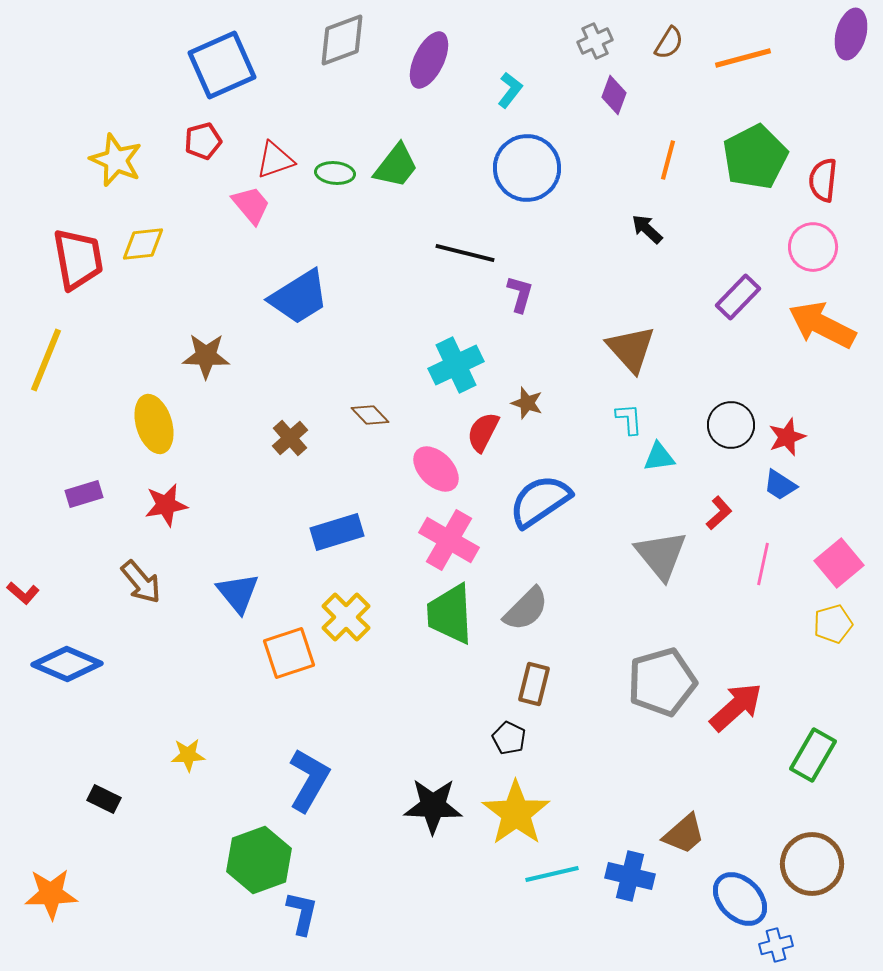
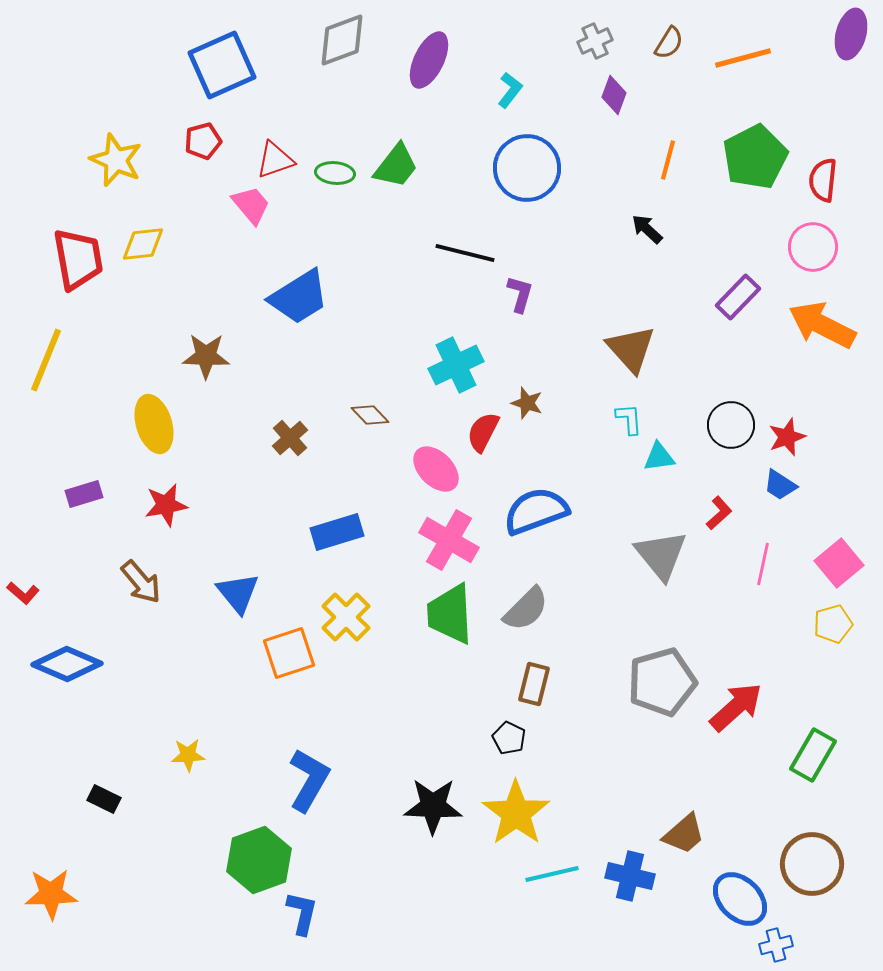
blue semicircle at (540, 501): moved 4 px left, 10 px down; rotated 14 degrees clockwise
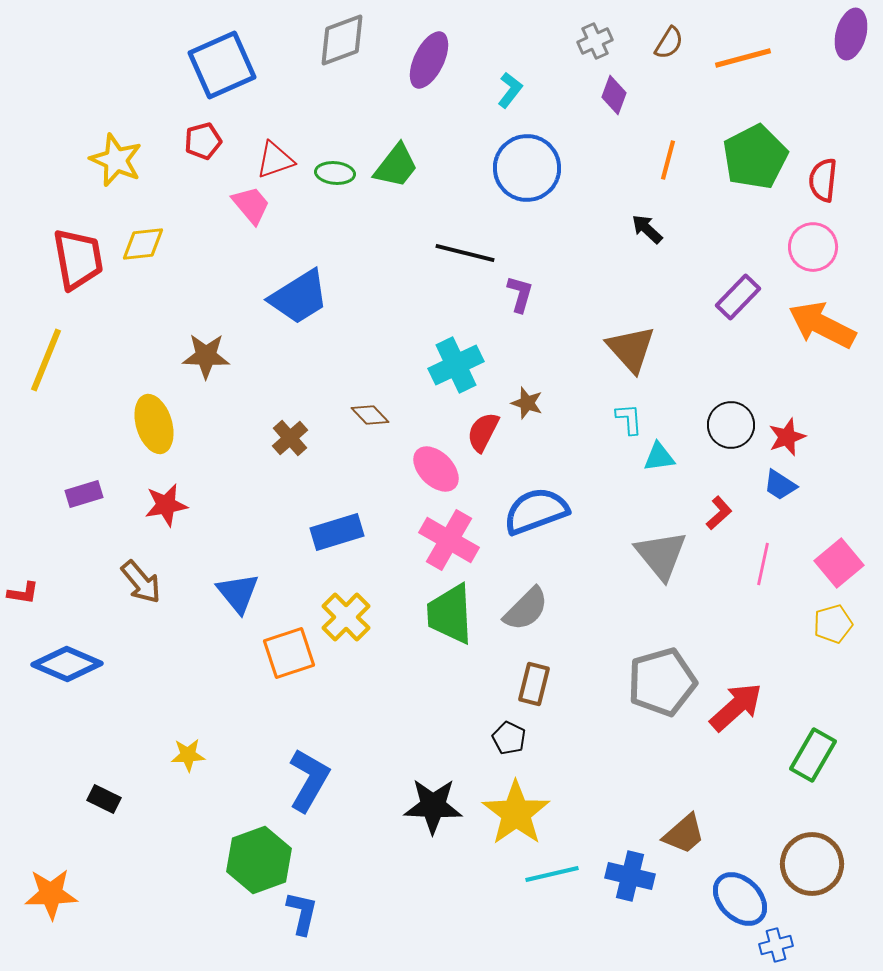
red L-shape at (23, 593): rotated 32 degrees counterclockwise
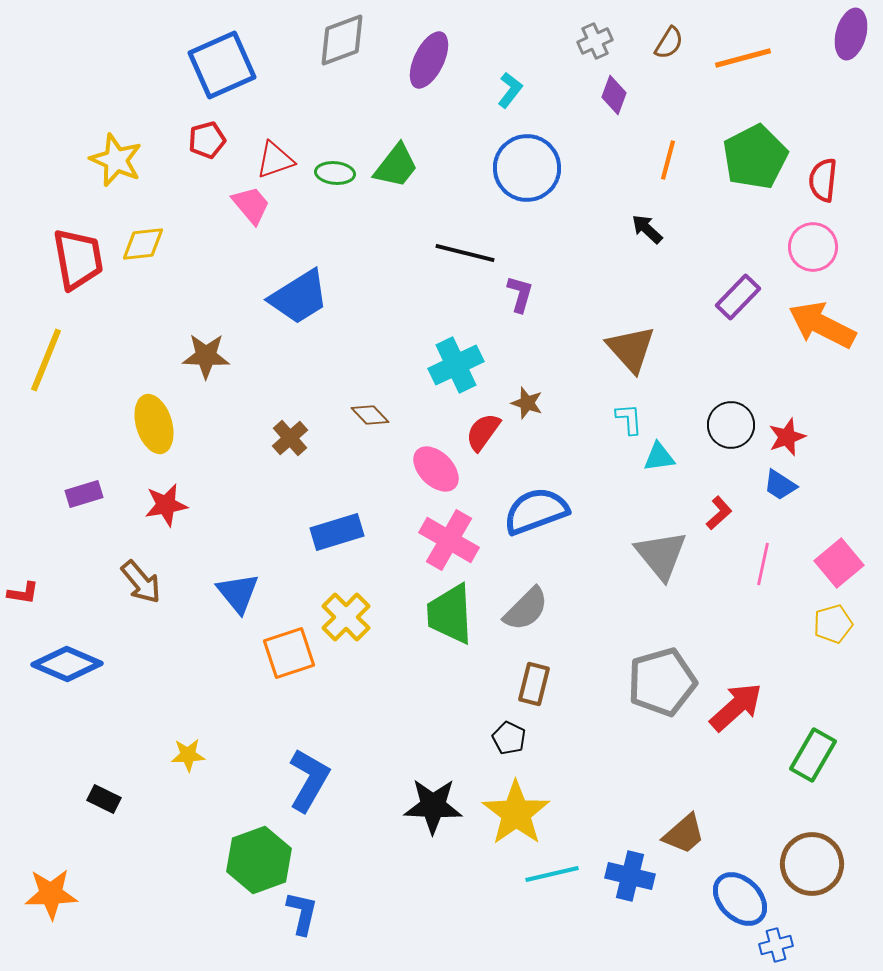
red pentagon at (203, 141): moved 4 px right, 1 px up
red semicircle at (483, 432): rotated 9 degrees clockwise
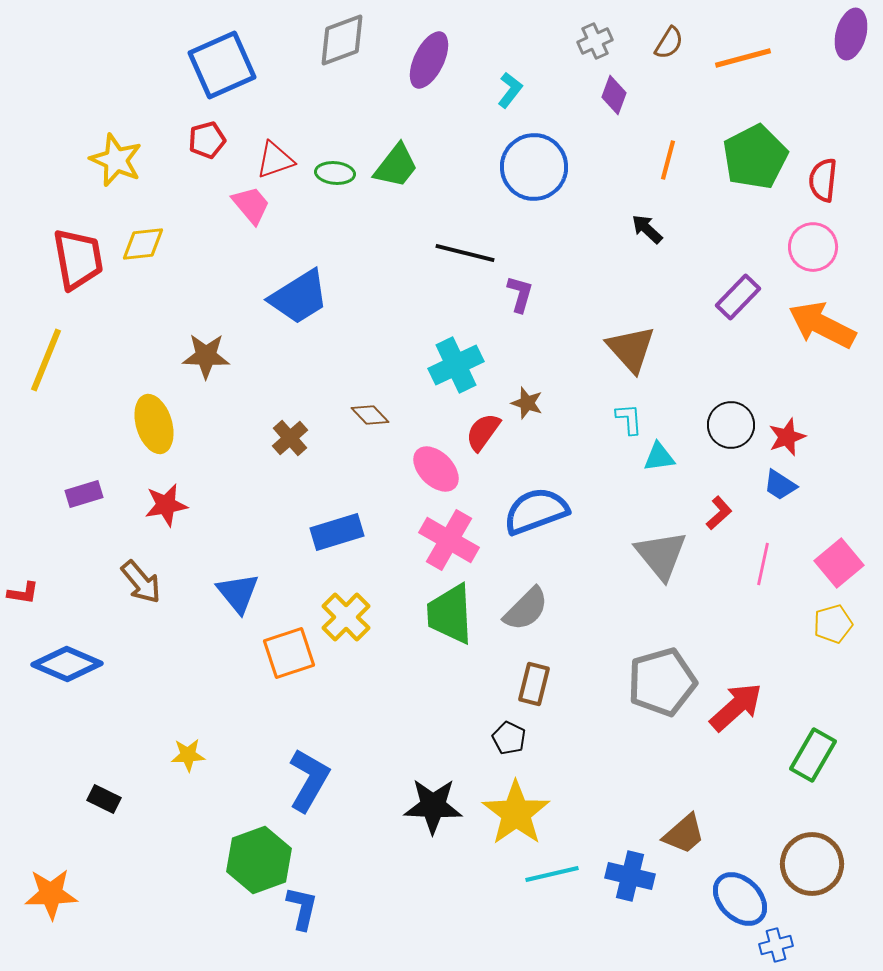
blue circle at (527, 168): moved 7 px right, 1 px up
blue L-shape at (302, 913): moved 5 px up
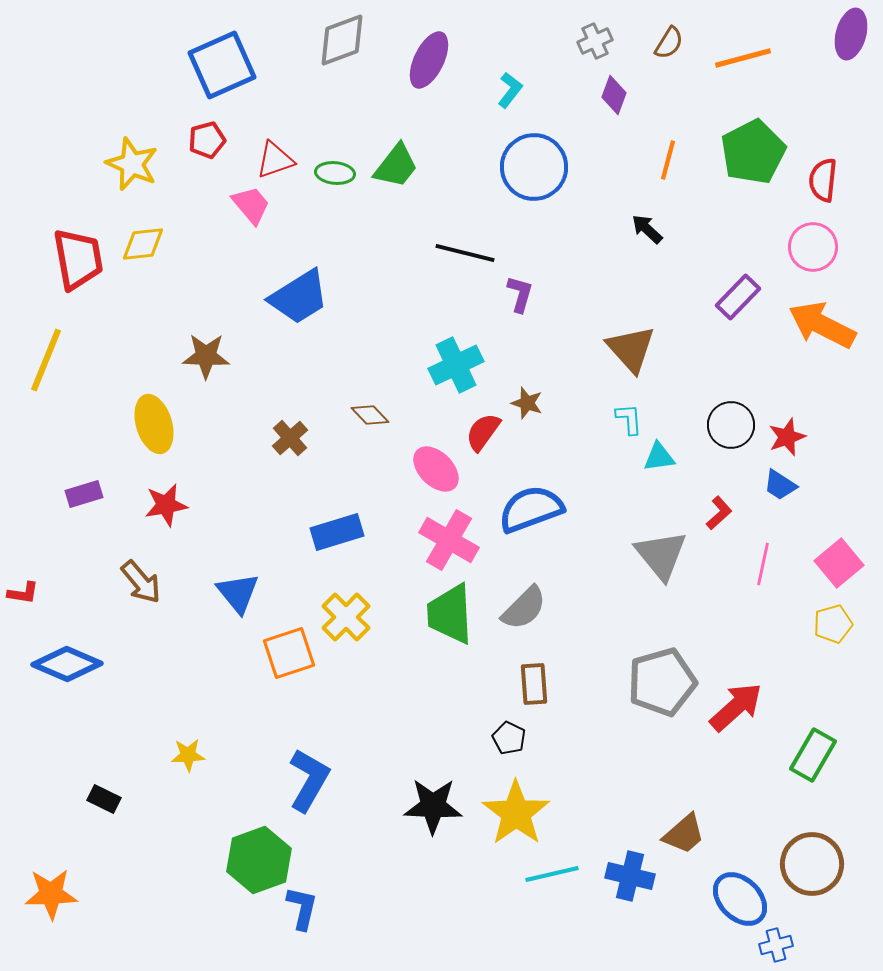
green pentagon at (755, 157): moved 2 px left, 5 px up
yellow star at (116, 160): moved 16 px right, 4 px down
blue semicircle at (536, 511): moved 5 px left, 2 px up
gray semicircle at (526, 609): moved 2 px left, 1 px up
brown rectangle at (534, 684): rotated 18 degrees counterclockwise
